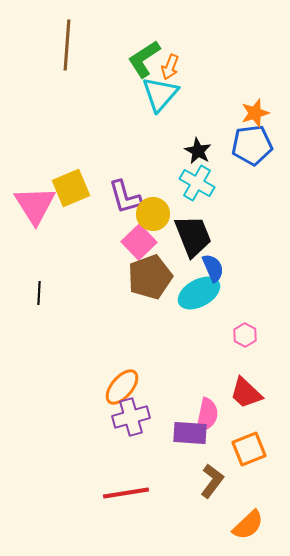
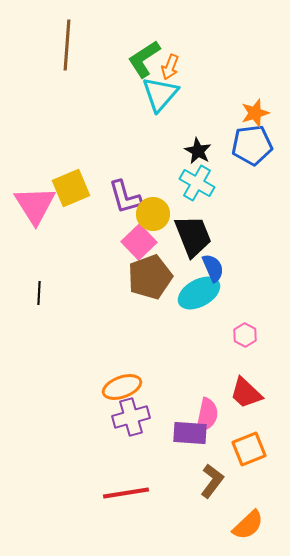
orange ellipse: rotated 30 degrees clockwise
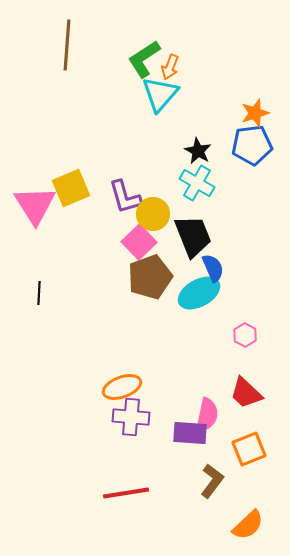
purple cross: rotated 21 degrees clockwise
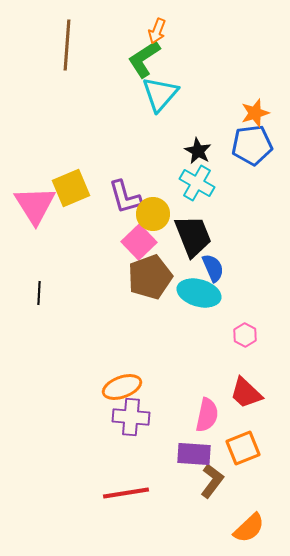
orange arrow: moved 13 px left, 36 px up
cyan ellipse: rotated 45 degrees clockwise
purple rectangle: moved 4 px right, 21 px down
orange square: moved 6 px left, 1 px up
orange semicircle: moved 1 px right, 3 px down
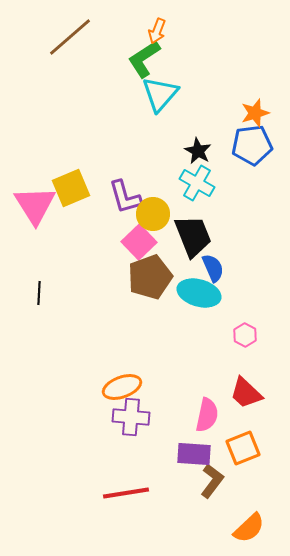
brown line: moved 3 px right, 8 px up; rotated 45 degrees clockwise
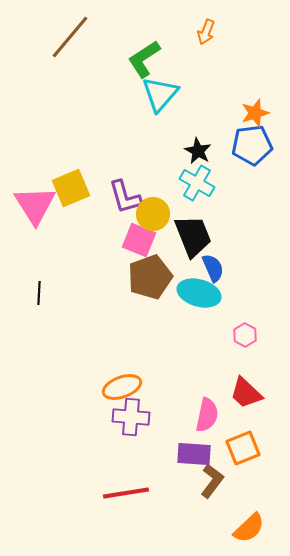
orange arrow: moved 49 px right, 1 px down
brown line: rotated 9 degrees counterclockwise
pink square: moved 2 px up; rotated 24 degrees counterclockwise
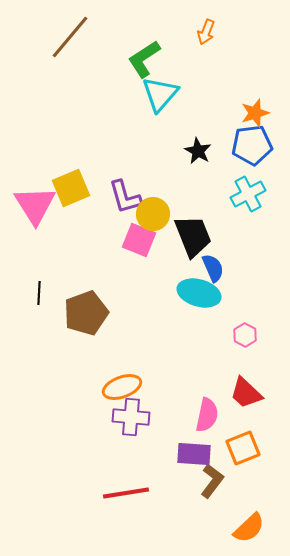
cyan cross: moved 51 px right, 11 px down; rotated 32 degrees clockwise
brown pentagon: moved 64 px left, 36 px down
